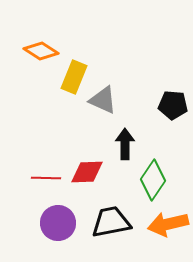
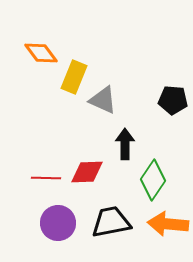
orange diamond: moved 2 px down; rotated 20 degrees clockwise
black pentagon: moved 5 px up
orange arrow: rotated 18 degrees clockwise
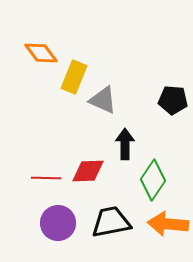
red diamond: moved 1 px right, 1 px up
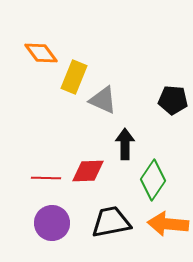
purple circle: moved 6 px left
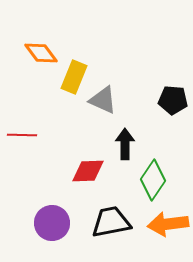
red line: moved 24 px left, 43 px up
orange arrow: rotated 12 degrees counterclockwise
